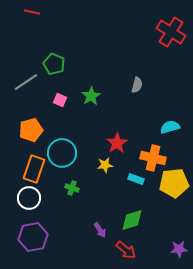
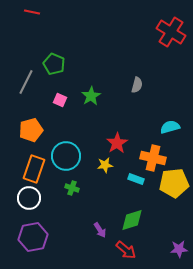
gray line: rotated 30 degrees counterclockwise
cyan circle: moved 4 px right, 3 px down
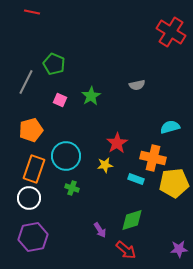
gray semicircle: rotated 63 degrees clockwise
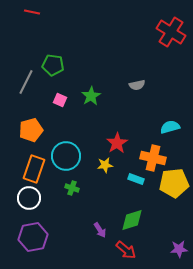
green pentagon: moved 1 px left, 1 px down; rotated 15 degrees counterclockwise
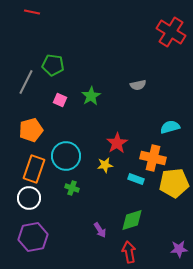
gray semicircle: moved 1 px right
red arrow: moved 3 px right, 2 px down; rotated 140 degrees counterclockwise
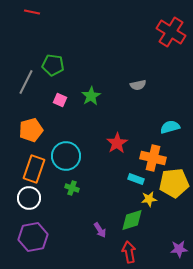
yellow star: moved 44 px right, 34 px down
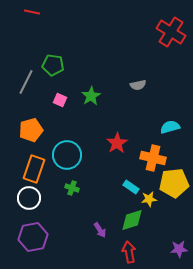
cyan circle: moved 1 px right, 1 px up
cyan rectangle: moved 5 px left, 8 px down; rotated 14 degrees clockwise
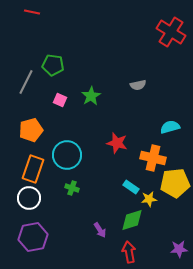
red star: rotated 25 degrees counterclockwise
orange rectangle: moved 1 px left
yellow pentagon: moved 1 px right
